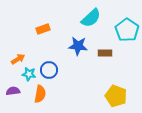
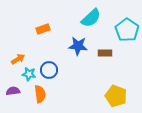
orange semicircle: rotated 18 degrees counterclockwise
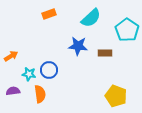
orange rectangle: moved 6 px right, 15 px up
orange arrow: moved 7 px left, 3 px up
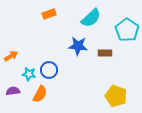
orange semicircle: rotated 36 degrees clockwise
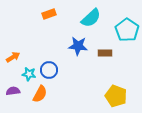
orange arrow: moved 2 px right, 1 px down
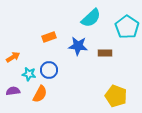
orange rectangle: moved 23 px down
cyan pentagon: moved 3 px up
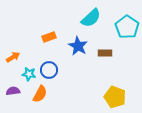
blue star: rotated 24 degrees clockwise
yellow pentagon: moved 1 px left, 1 px down
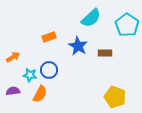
cyan pentagon: moved 2 px up
cyan star: moved 1 px right, 1 px down
